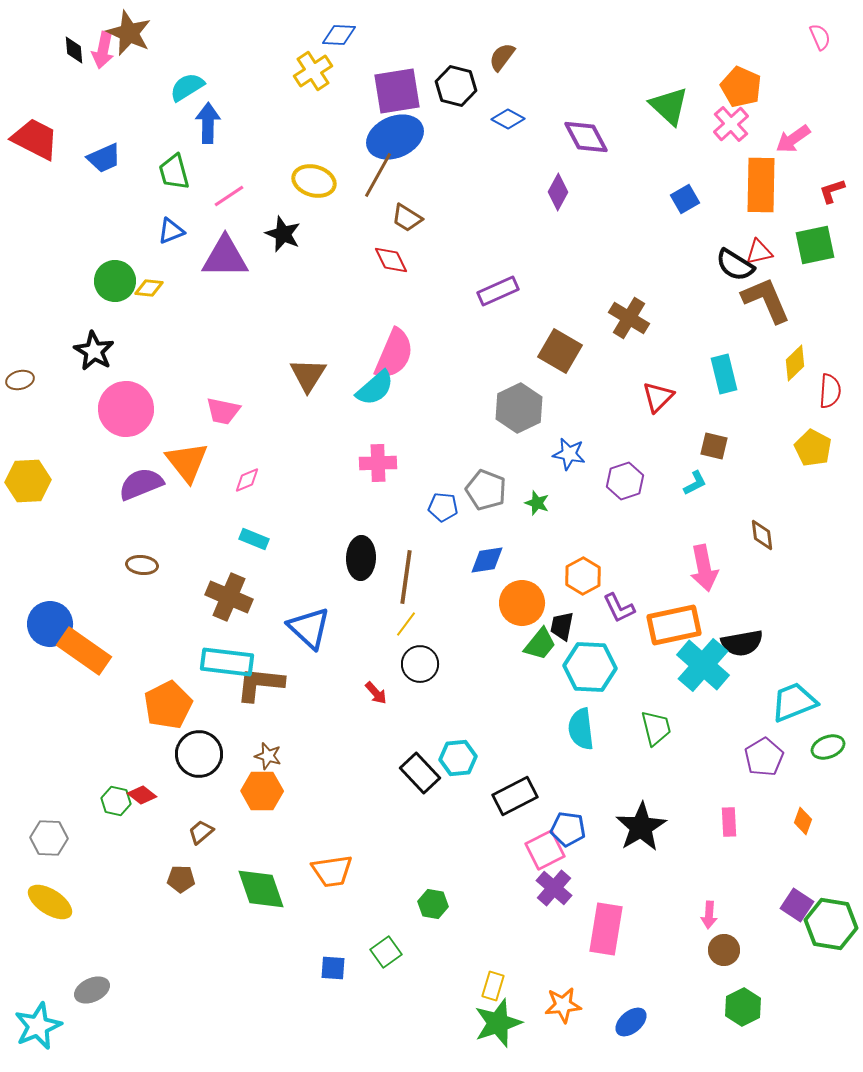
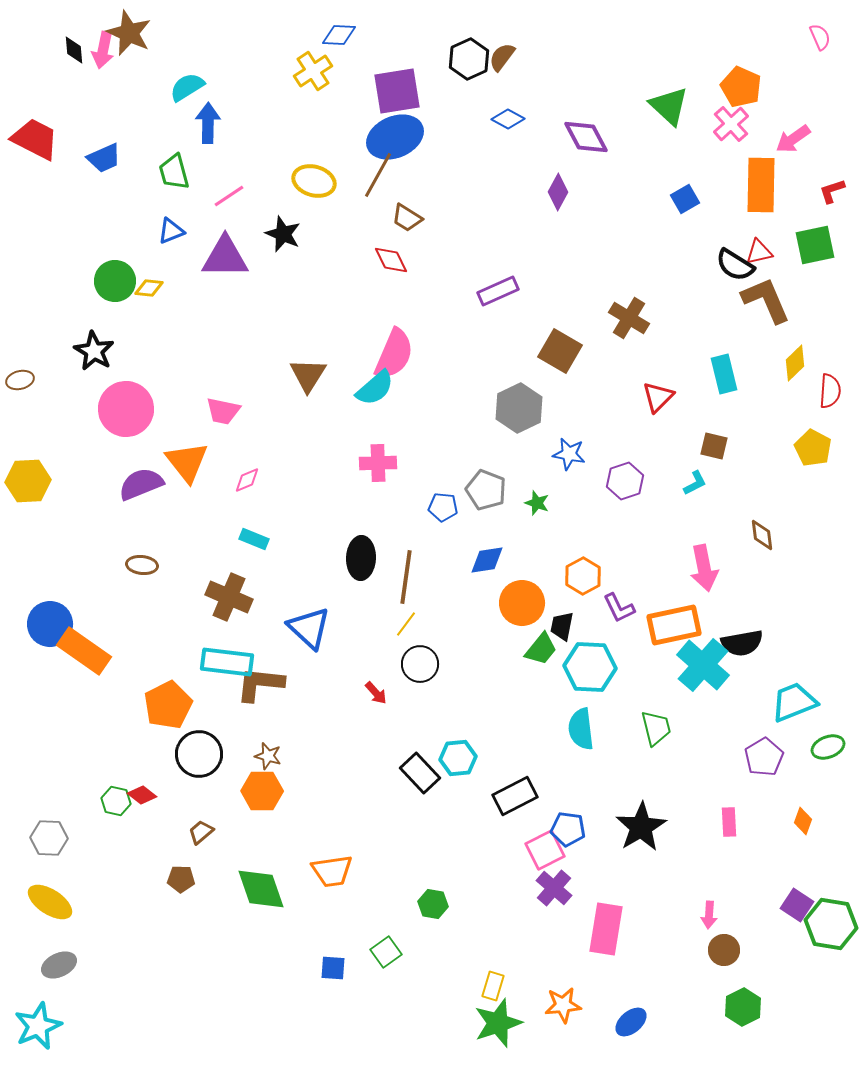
black hexagon at (456, 86): moved 13 px right, 27 px up; rotated 21 degrees clockwise
green trapezoid at (540, 644): moved 1 px right, 5 px down
gray ellipse at (92, 990): moved 33 px left, 25 px up
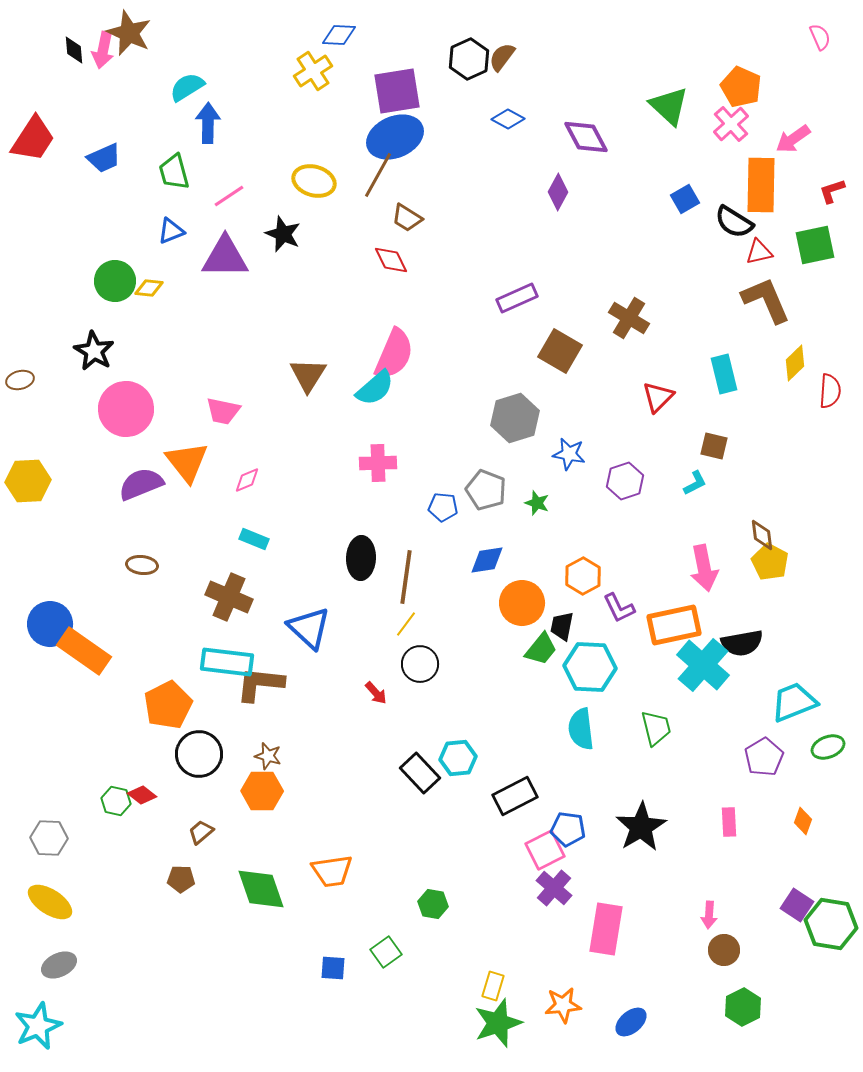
red trapezoid at (35, 139): moved 2 px left; rotated 96 degrees clockwise
black semicircle at (735, 265): moved 1 px left, 43 px up
purple rectangle at (498, 291): moved 19 px right, 7 px down
gray hexagon at (519, 408): moved 4 px left, 10 px down; rotated 9 degrees clockwise
yellow pentagon at (813, 448): moved 43 px left, 114 px down
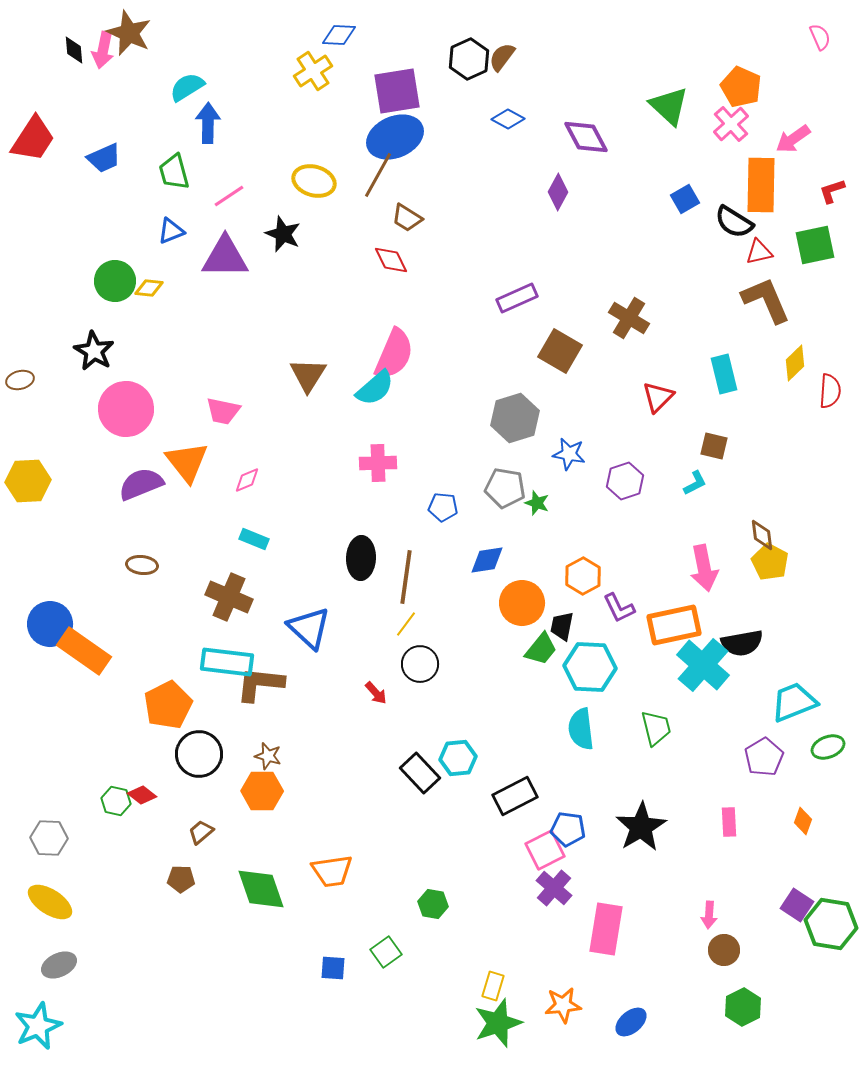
gray pentagon at (486, 490): moved 19 px right, 2 px up; rotated 12 degrees counterclockwise
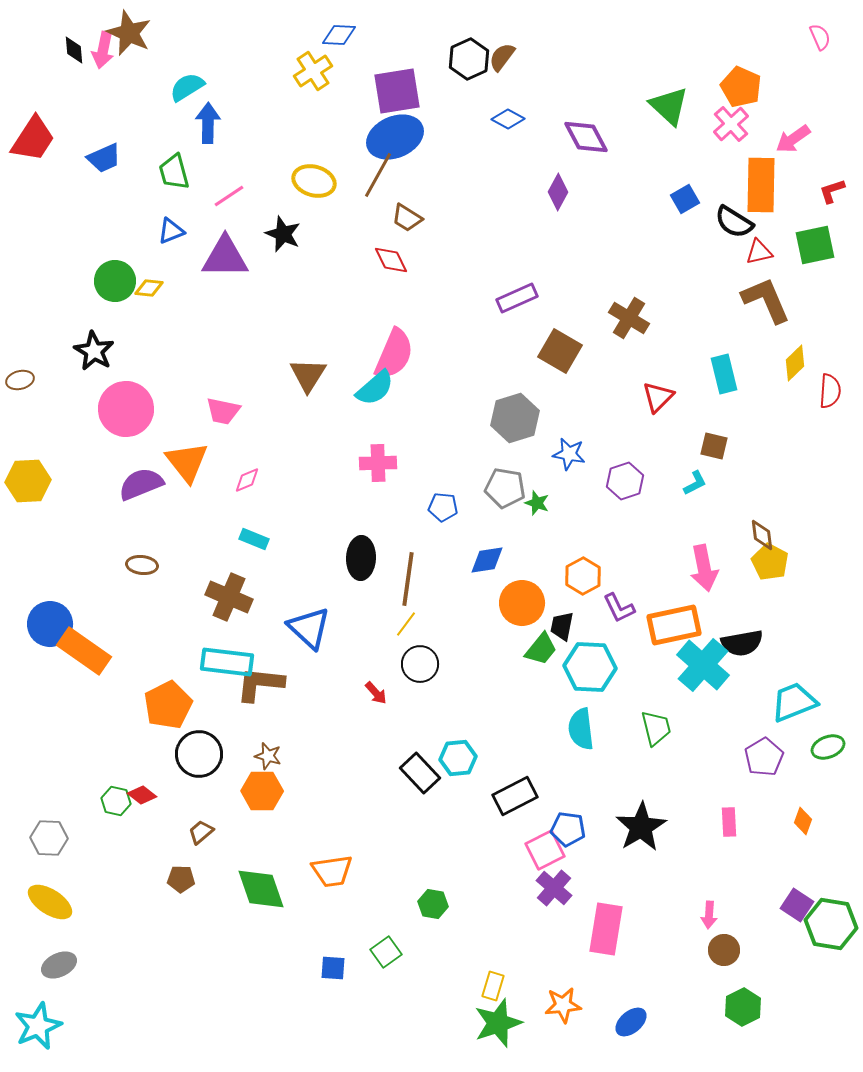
brown line at (406, 577): moved 2 px right, 2 px down
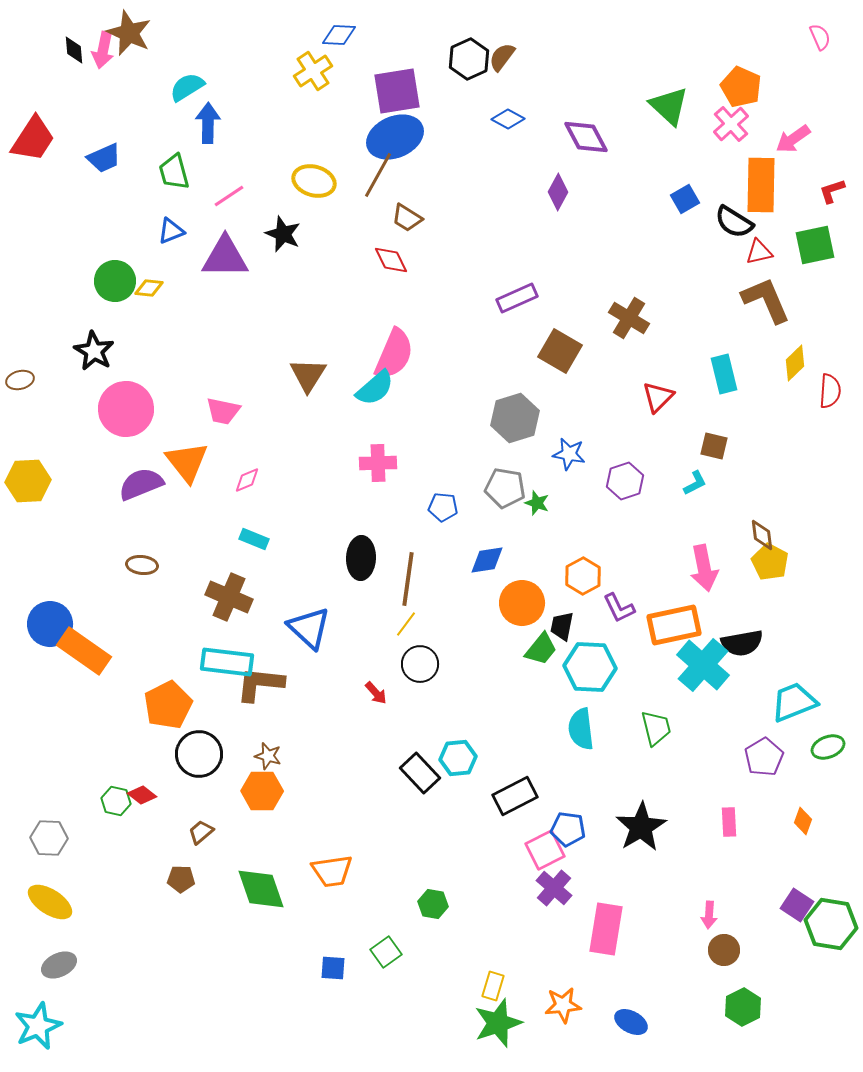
blue ellipse at (631, 1022): rotated 68 degrees clockwise
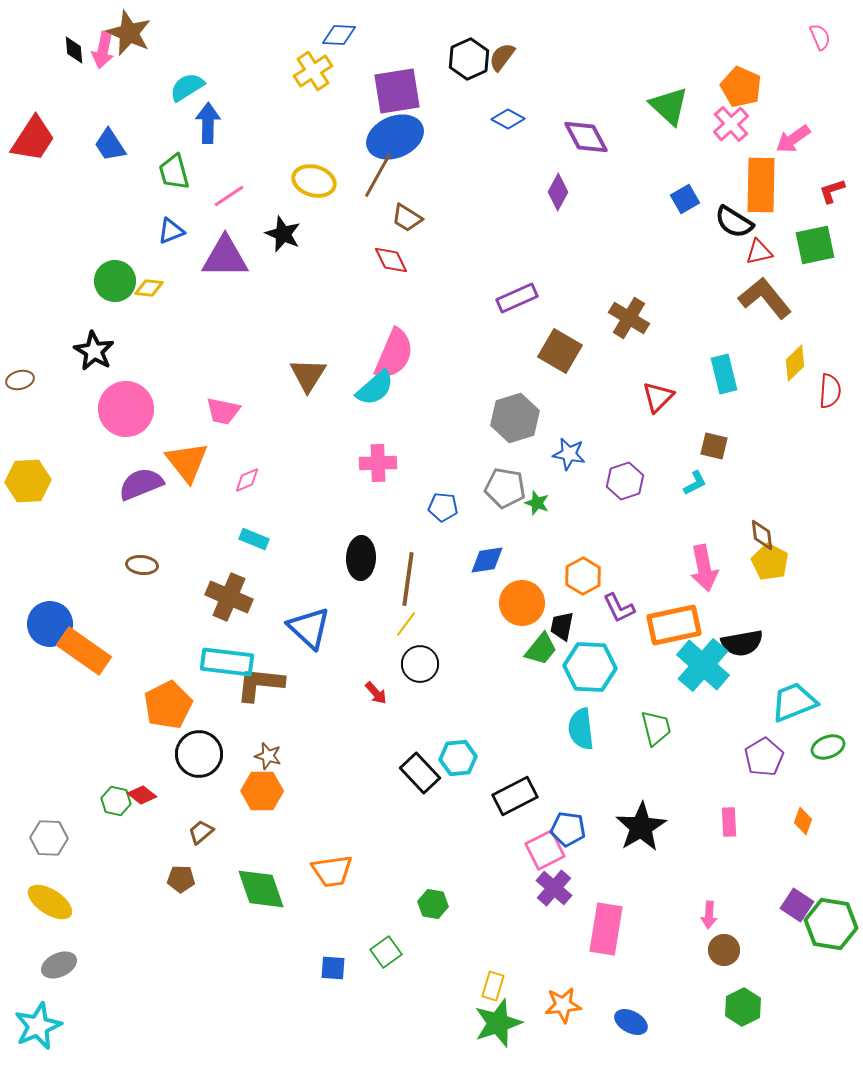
blue trapezoid at (104, 158): moved 6 px right, 13 px up; rotated 81 degrees clockwise
brown L-shape at (766, 300): moved 1 px left, 2 px up; rotated 16 degrees counterclockwise
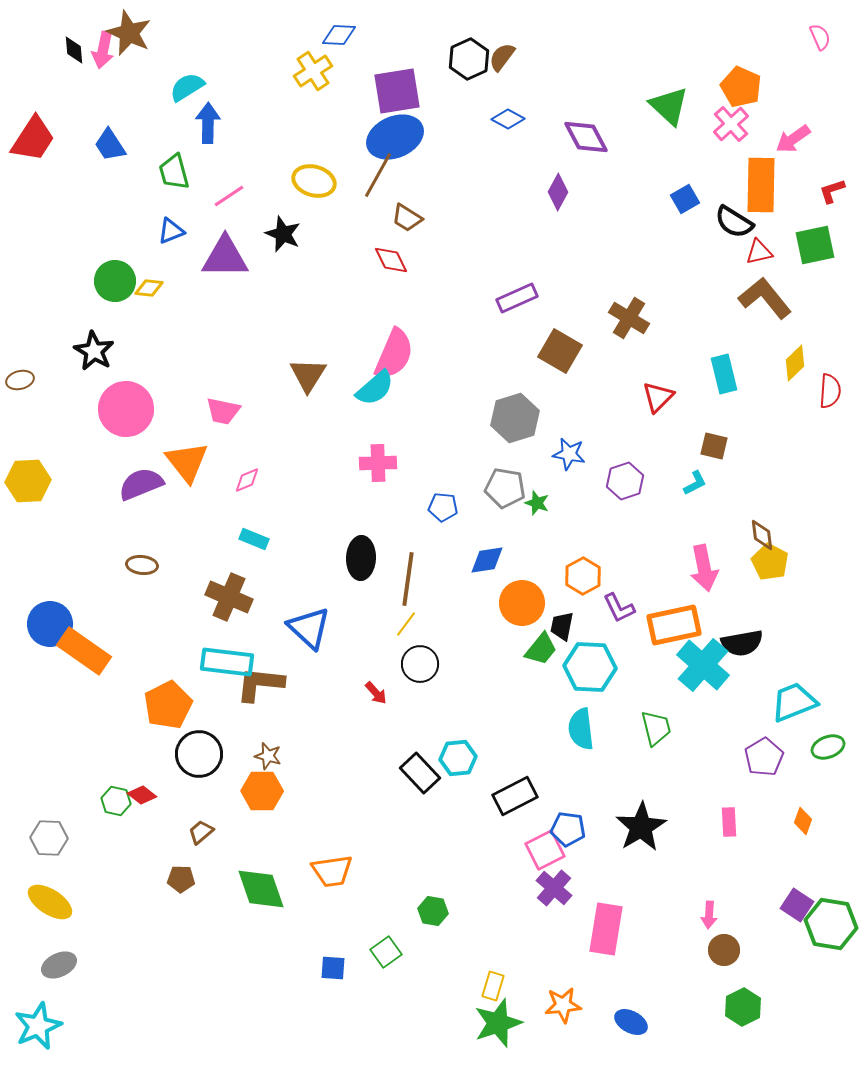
green hexagon at (433, 904): moved 7 px down
